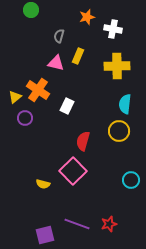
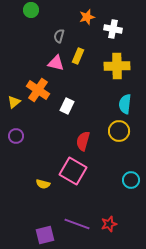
yellow triangle: moved 1 px left, 5 px down
purple circle: moved 9 px left, 18 px down
pink square: rotated 16 degrees counterclockwise
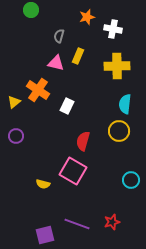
red star: moved 3 px right, 2 px up
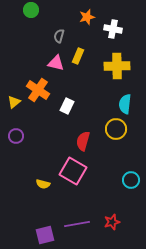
yellow circle: moved 3 px left, 2 px up
purple line: rotated 30 degrees counterclockwise
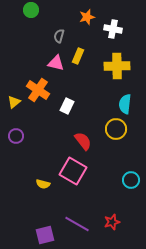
red semicircle: rotated 126 degrees clockwise
purple line: rotated 40 degrees clockwise
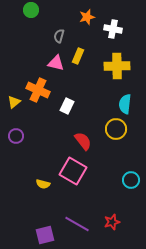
orange cross: rotated 10 degrees counterclockwise
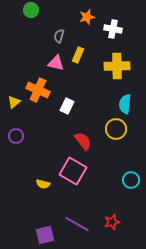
yellow rectangle: moved 1 px up
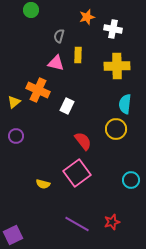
yellow rectangle: rotated 21 degrees counterclockwise
pink square: moved 4 px right, 2 px down; rotated 24 degrees clockwise
purple square: moved 32 px left; rotated 12 degrees counterclockwise
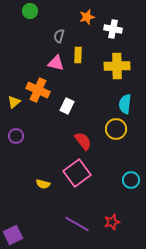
green circle: moved 1 px left, 1 px down
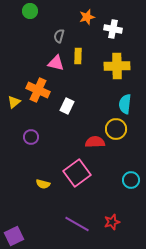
yellow rectangle: moved 1 px down
purple circle: moved 15 px right, 1 px down
red semicircle: moved 12 px right, 1 px down; rotated 54 degrees counterclockwise
purple square: moved 1 px right, 1 px down
